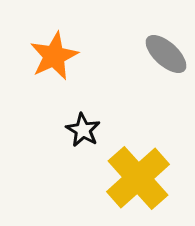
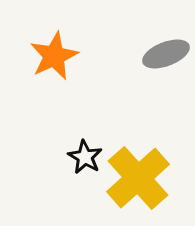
gray ellipse: rotated 63 degrees counterclockwise
black star: moved 2 px right, 27 px down
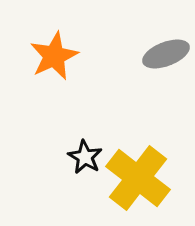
yellow cross: rotated 10 degrees counterclockwise
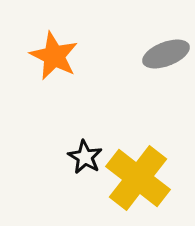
orange star: rotated 21 degrees counterclockwise
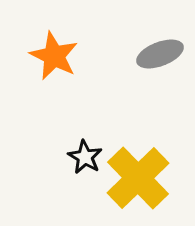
gray ellipse: moved 6 px left
yellow cross: rotated 8 degrees clockwise
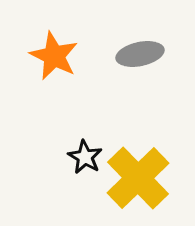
gray ellipse: moved 20 px left; rotated 9 degrees clockwise
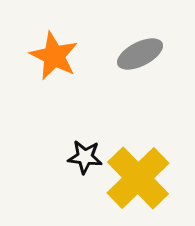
gray ellipse: rotated 15 degrees counterclockwise
black star: rotated 24 degrees counterclockwise
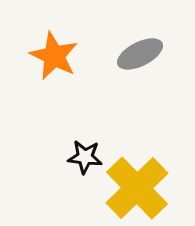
yellow cross: moved 1 px left, 10 px down
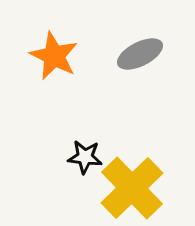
yellow cross: moved 5 px left
